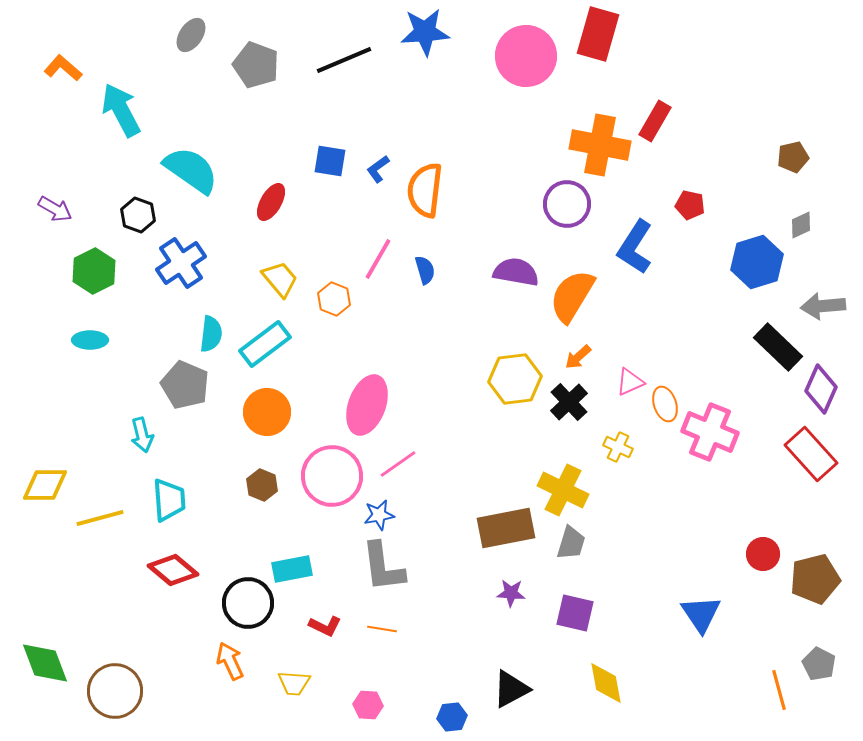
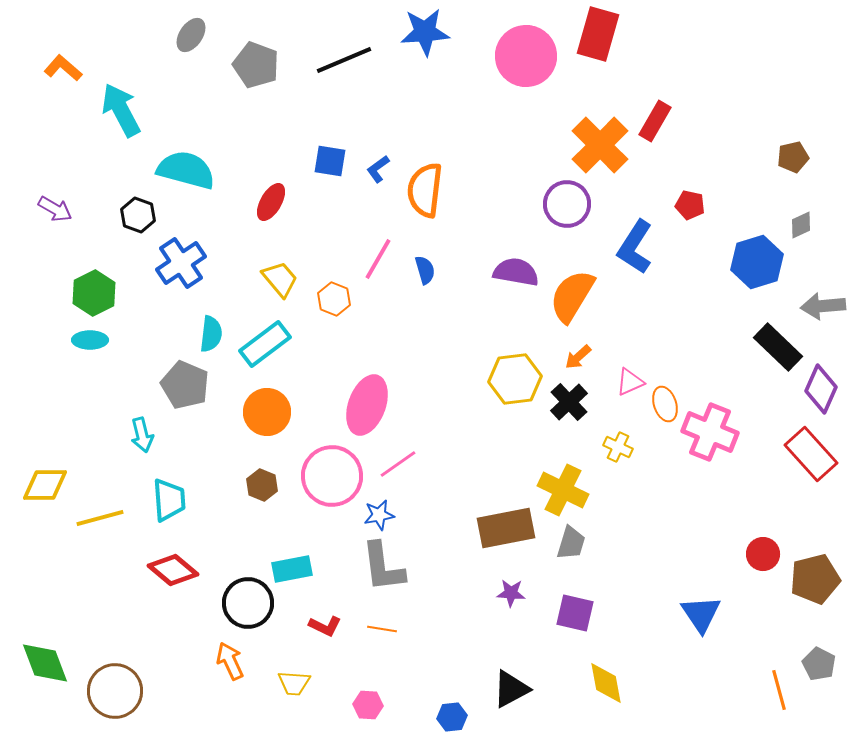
orange cross at (600, 145): rotated 34 degrees clockwise
cyan semicircle at (191, 170): moved 5 px left; rotated 20 degrees counterclockwise
green hexagon at (94, 271): moved 22 px down
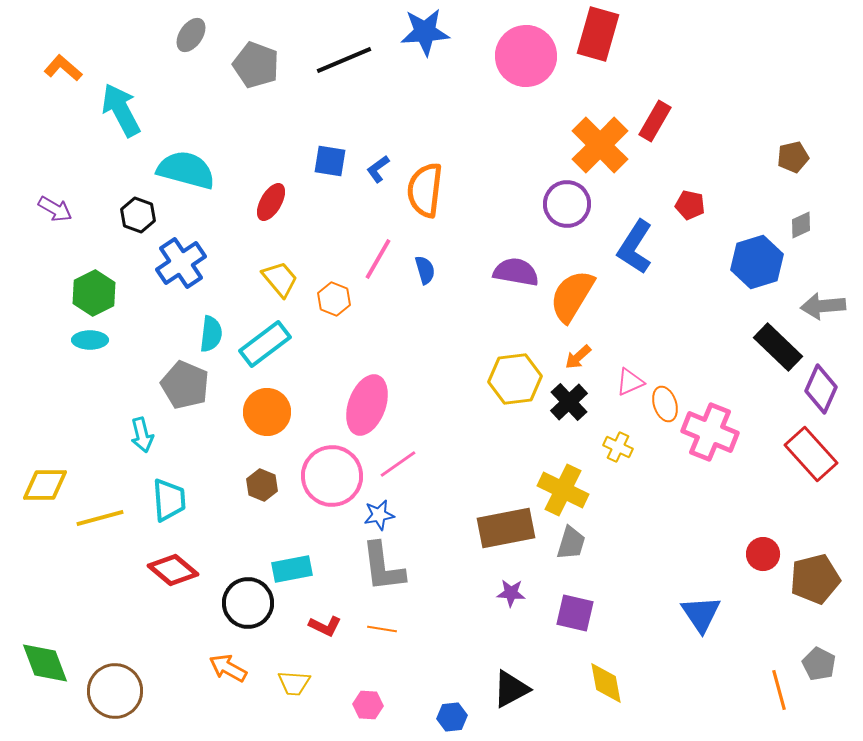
orange arrow at (230, 661): moved 2 px left, 7 px down; rotated 36 degrees counterclockwise
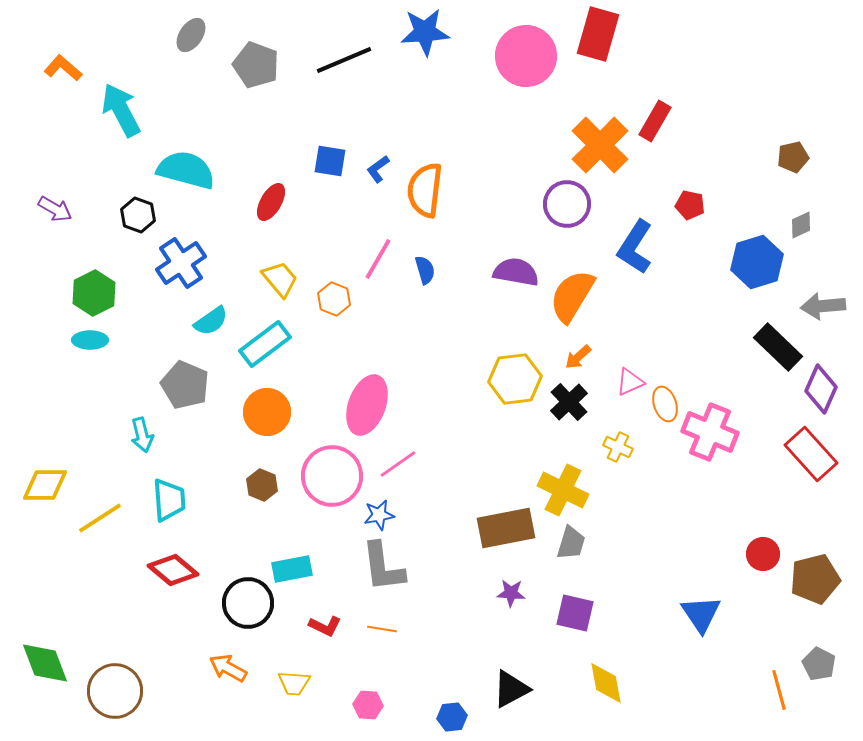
cyan semicircle at (211, 334): moved 13 px up; rotated 48 degrees clockwise
yellow line at (100, 518): rotated 18 degrees counterclockwise
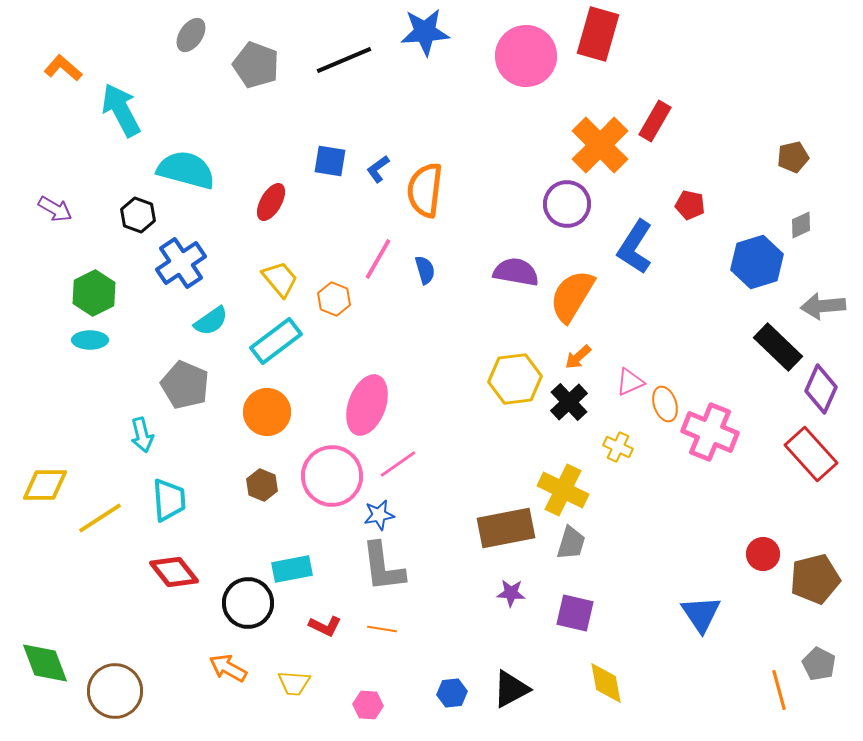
cyan rectangle at (265, 344): moved 11 px right, 3 px up
red diamond at (173, 570): moved 1 px right, 2 px down; rotated 12 degrees clockwise
blue hexagon at (452, 717): moved 24 px up
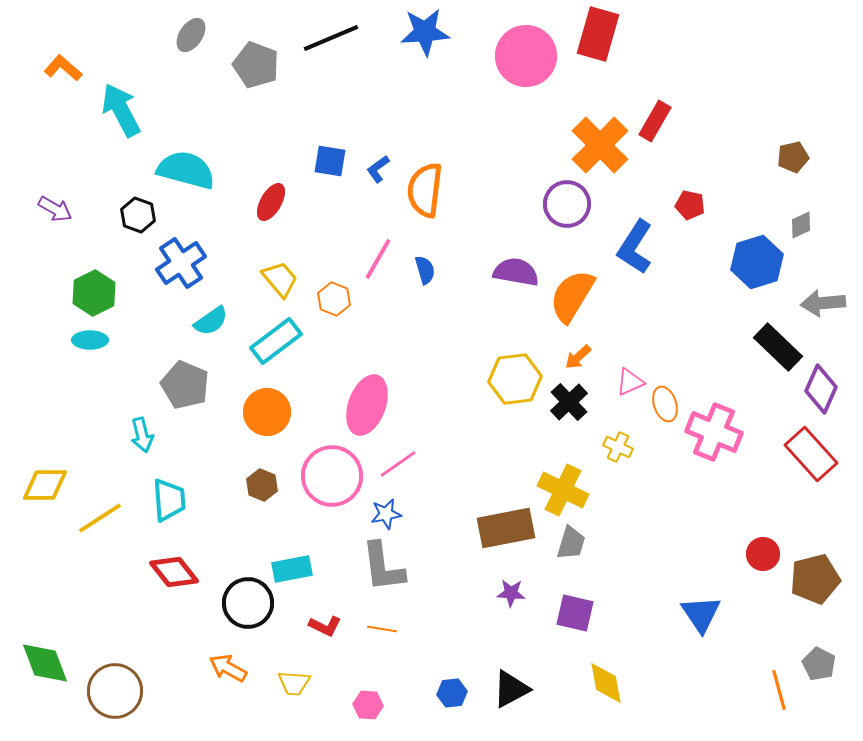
black line at (344, 60): moved 13 px left, 22 px up
gray arrow at (823, 306): moved 3 px up
pink cross at (710, 432): moved 4 px right
blue star at (379, 515): moved 7 px right, 1 px up
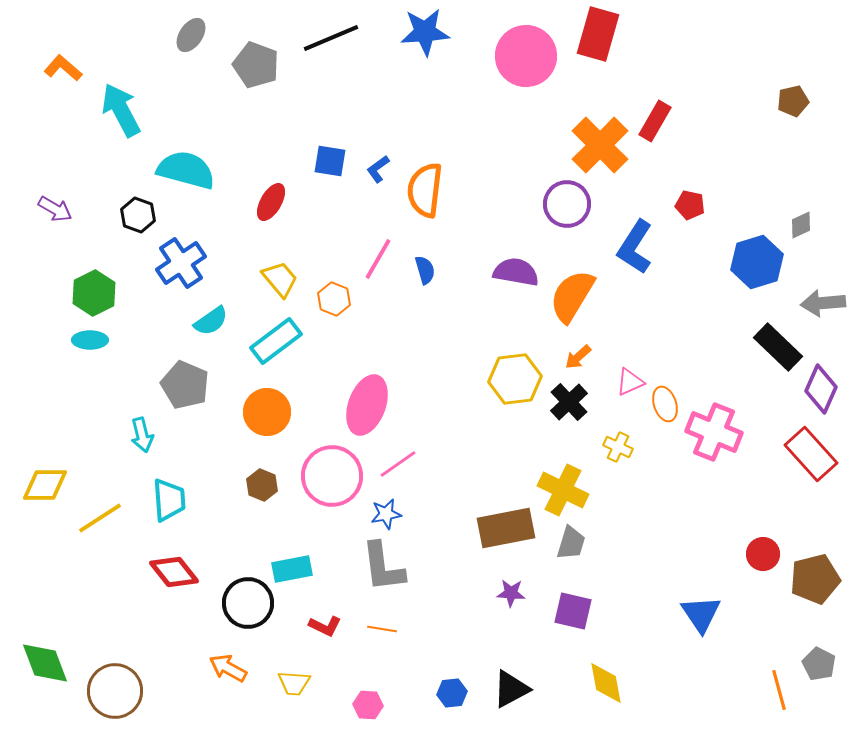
brown pentagon at (793, 157): moved 56 px up
purple square at (575, 613): moved 2 px left, 2 px up
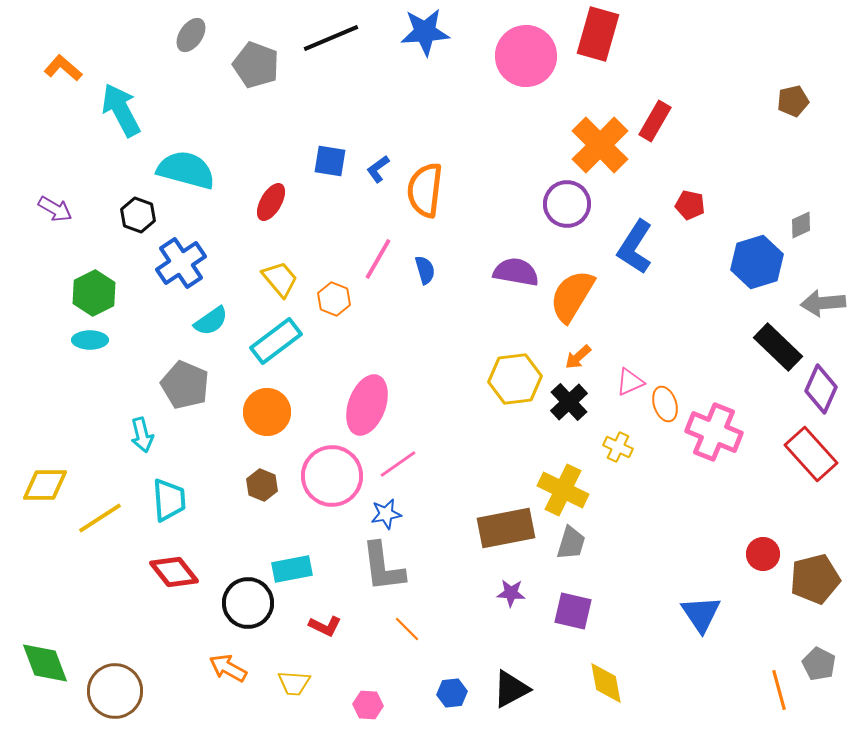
orange line at (382, 629): moved 25 px right; rotated 36 degrees clockwise
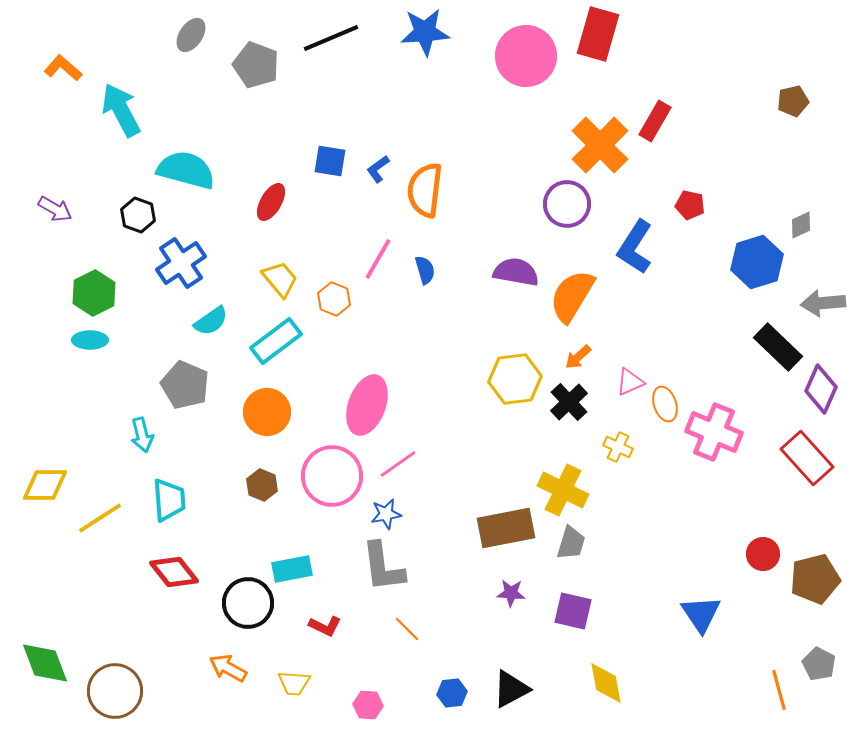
red rectangle at (811, 454): moved 4 px left, 4 px down
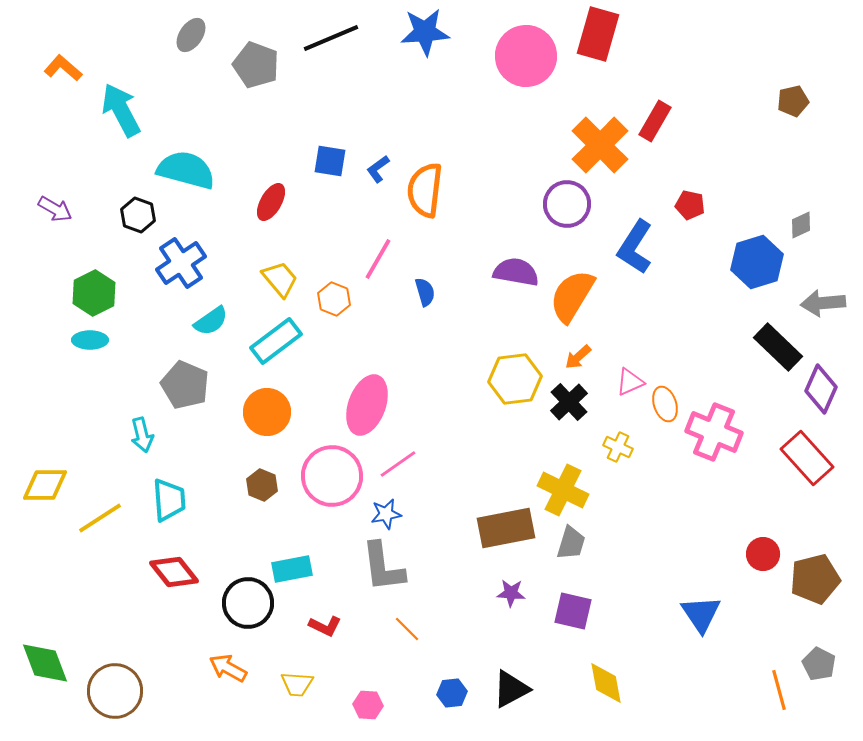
blue semicircle at (425, 270): moved 22 px down
yellow trapezoid at (294, 683): moved 3 px right, 1 px down
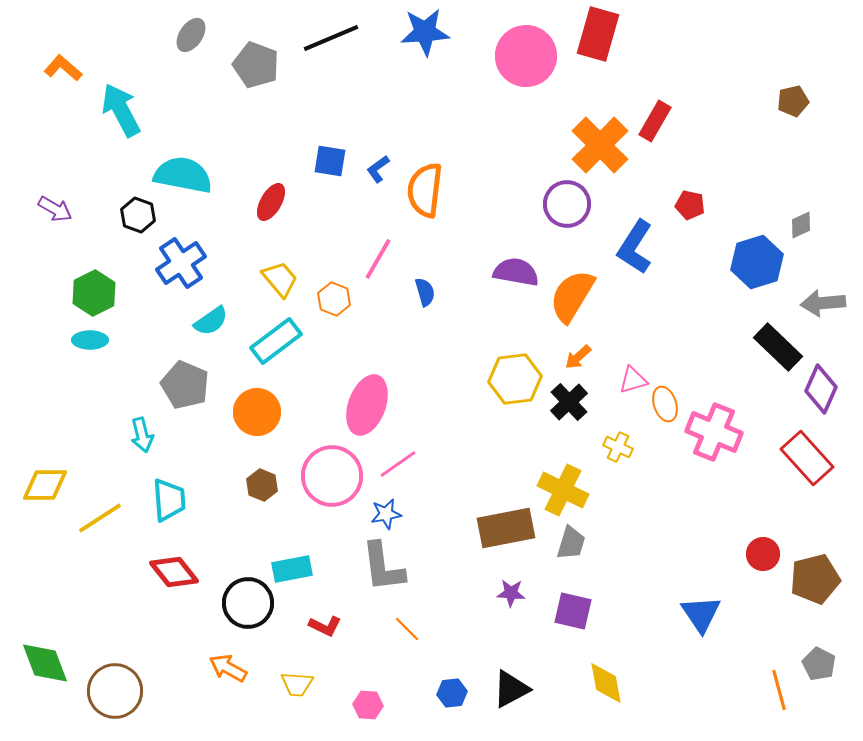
cyan semicircle at (186, 170): moved 3 px left, 5 px down; rotated 4 degrees counterclockwise
pink triangle at (630, 382): moved 3 px right, 2 px up; rotated 8 degrees clockwise
orange circle at (267, 412): moved 10 px left
